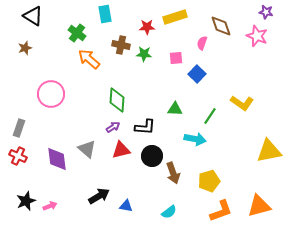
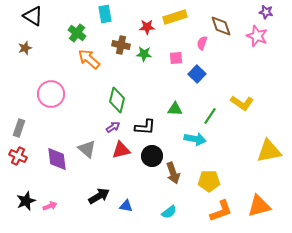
green diamond: rotated 10 degrees clockwise
yellow pentagon: rotated 15 degrees clockwise
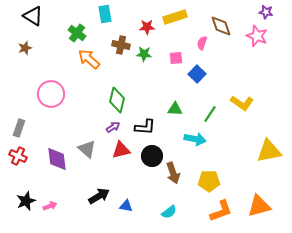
green line: moved 2 px up
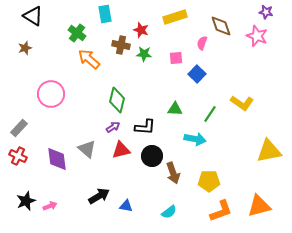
red star: moved 6 px left, 3 px down; rotated 21 degrees clockwise
gray rectangle: rotated 24 degrees clockwise
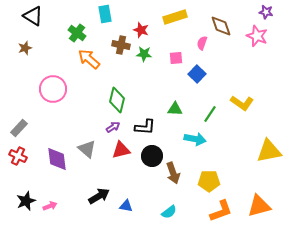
pink circle: moved 2 px right, 5 px up
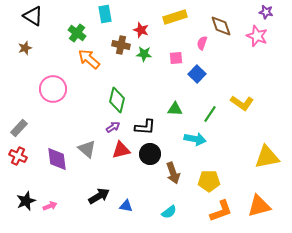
yellow triangle: moved 2 px left, 6 px down
black circle: moved 2 px left, 2 px up
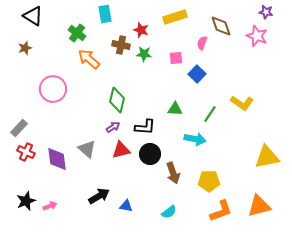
red cross: moved 8 px right, 4 px up
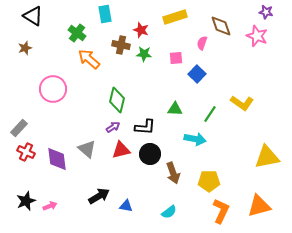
orange L-shape: rotated 45 degrees counterclockwise
